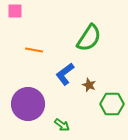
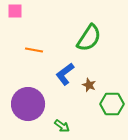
green arrow: moved 1 px down
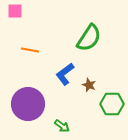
orange line: moved 4 px left
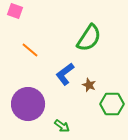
pink square: rotated 21 degrees clockwise
orange line: rotated 30 degrees clockwise
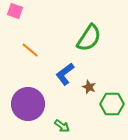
brown star: moved 2 px down
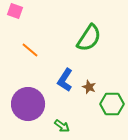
blue L-shape: moved 6 px down; rotated 20 degrees counterclockwise
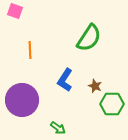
orange line: rotated 48 degrees clockwise
brown star: moved 6 px right, 1 px up
purple circle: moved 6 px left, 4 px up
green arrow: moved 4 px left, 2 px down
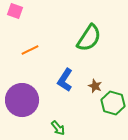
orange line: rotated 66 degrees clockwise
green hexagon: moved 1 px right, 1 px up; rotated 15 degrees clockwise
green arrow: rotated 14 degrees clockwise
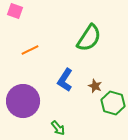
purple circle: moved 1 px right, 1 px down
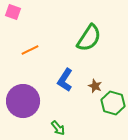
pink square: moved 2 px left, 1 px down
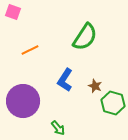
green semicircle: moved 4 px left, 1 px up
